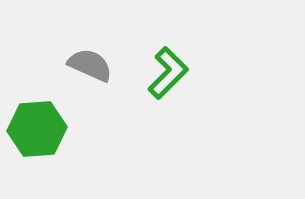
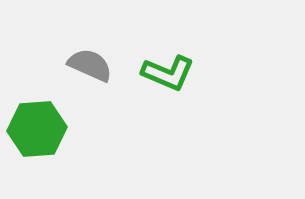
green L-shape: rotated 68 degrees clockwise
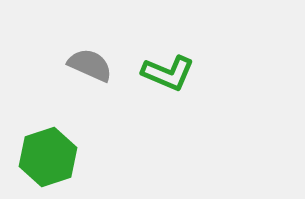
green hexagon: moved 11 px right, 28 px down; rotated 14 degrees counterclockwise
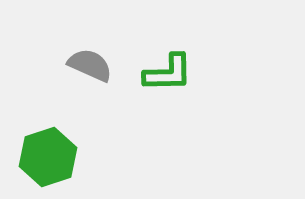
green L-shape: rotated 24 degrees counterclockwise
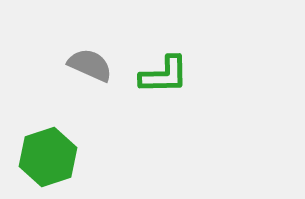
green L-shape: moved 4 px left, 2 px down
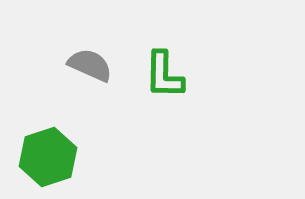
green L-shape: rotated 92 degrees clockwise
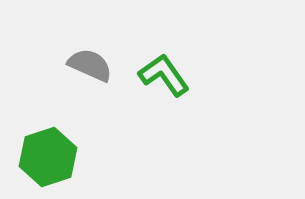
green L-shape: rotated 144 degrees clockwise
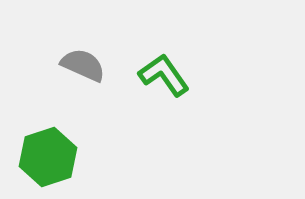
gray semicircle: moved 7 px left
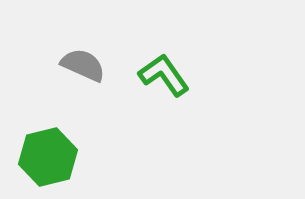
green hexagon: rotated 4 degrees clockwise
